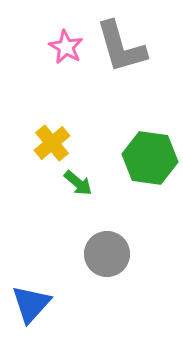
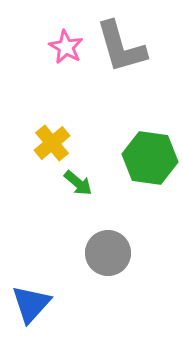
gray circle: moved 1 px right, 1 px up
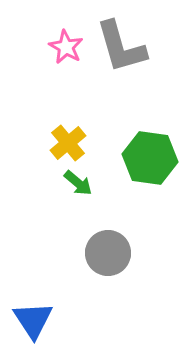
yellow cross: moved 16 px right
blue triangle: moved 2 px right, 16 px down; rotated 15 degrees counterclockwise
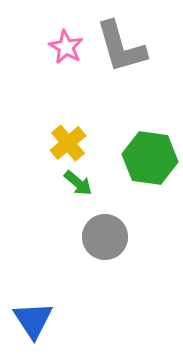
gray circle: moved 3 px left, 16 px up
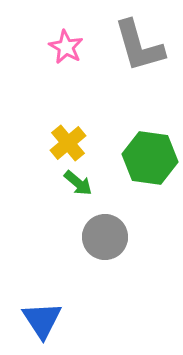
gray L-shape: moved 18 px right, 1 px up
blue triangle: moved 9 px right
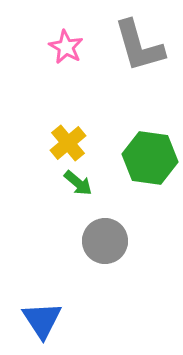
gray circle: moved 4 px down
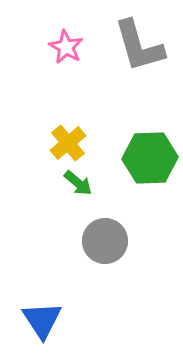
green hexagon: rotated 10 degrees counterclockwise
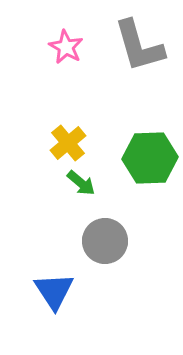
green arrow: moved 3 px right
blue triangle: moved 12 px right, 29 px up
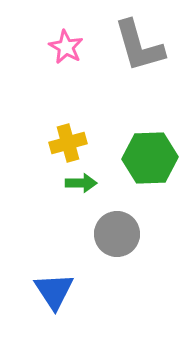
yellow cross: rotated 24 degrees clockwise
green arrow: rotated 40 degrees counterclockwise
gray circle: moved 12 px right, 7 px up
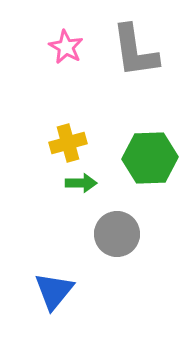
gray L-shape: moved 4 px left, 5 px down; rotated 8 degrees clockwise
blue triangle: rotated 12 degrees clockwise
